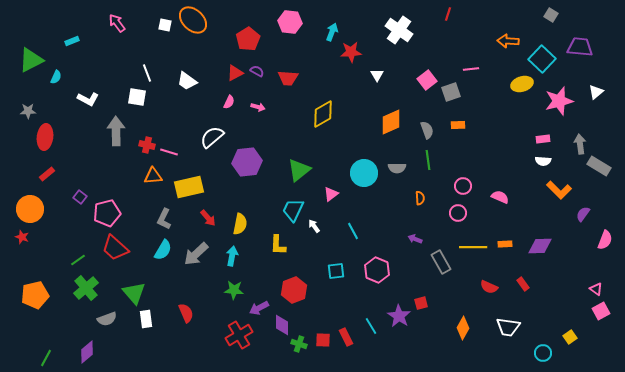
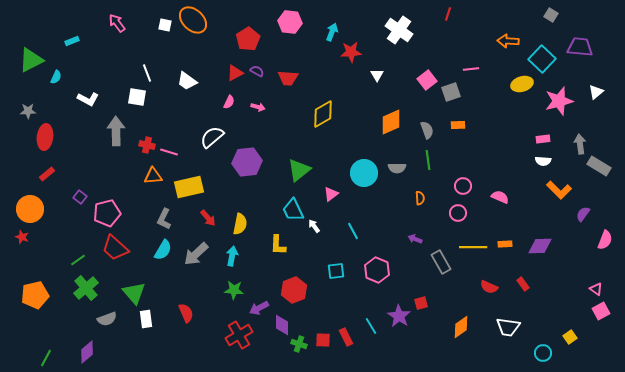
cyan trapezoid at (293, 210): rotated 50 degrees counterclockwise
orange diamond at (463, 328): moved 2 px left, 1 px up; rotated 25 degrees clockwise
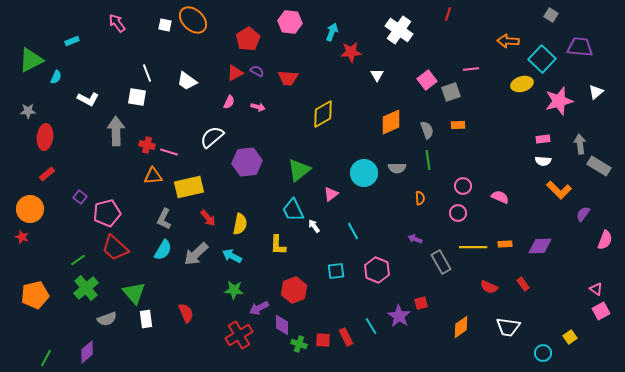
cyan arrow at (232, 256): rotated 72 degrees counterclockwise
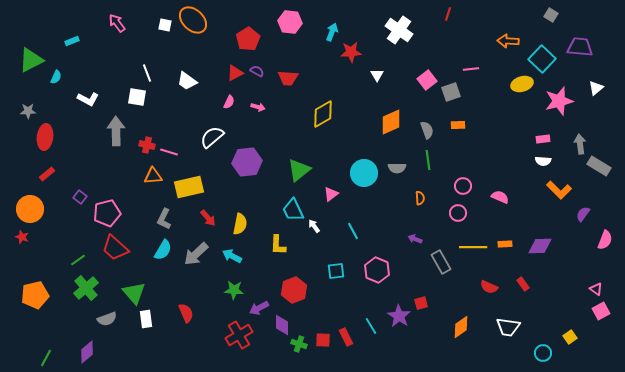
white triangle at (596, 92): moved 4 px up
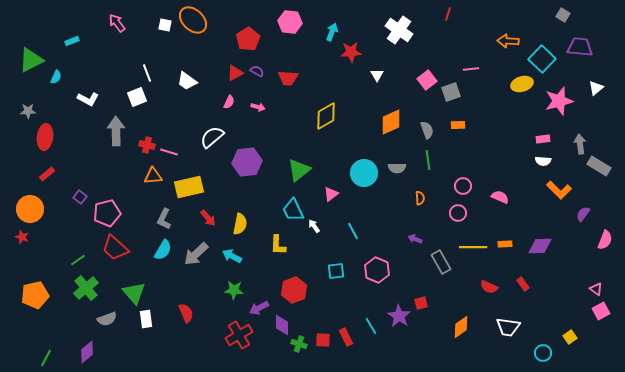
gray square at (551, 15): moved 12 px right
white square at (137, 97): rotated 30 degrees counterclockwise
yellow diamond at (323, 114): moved 3 px right, 2 px down
